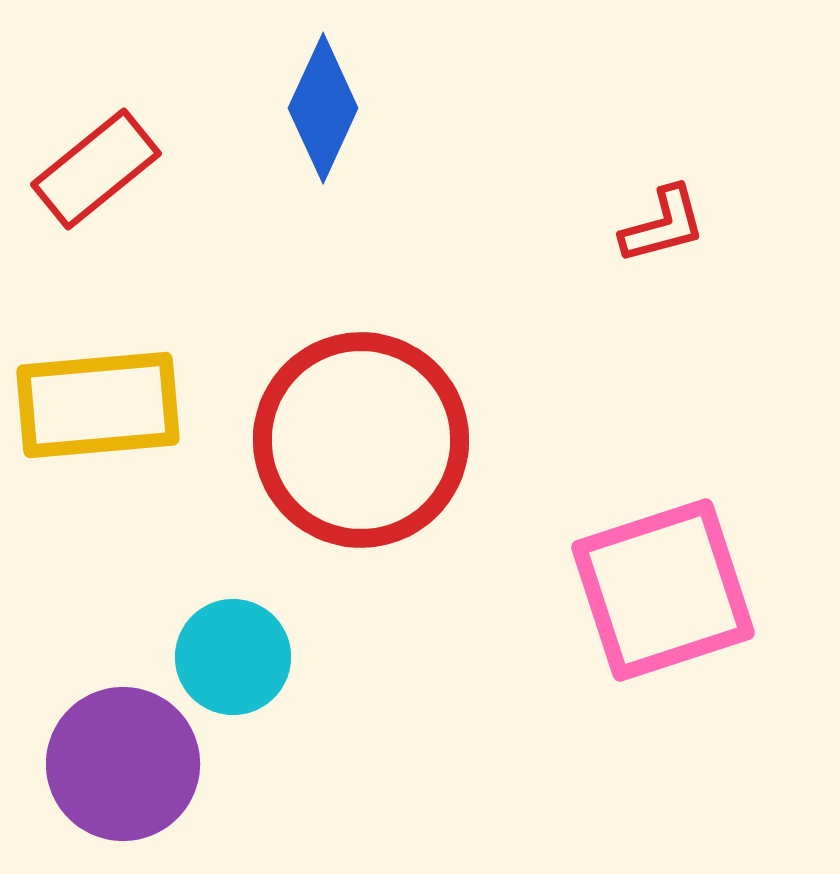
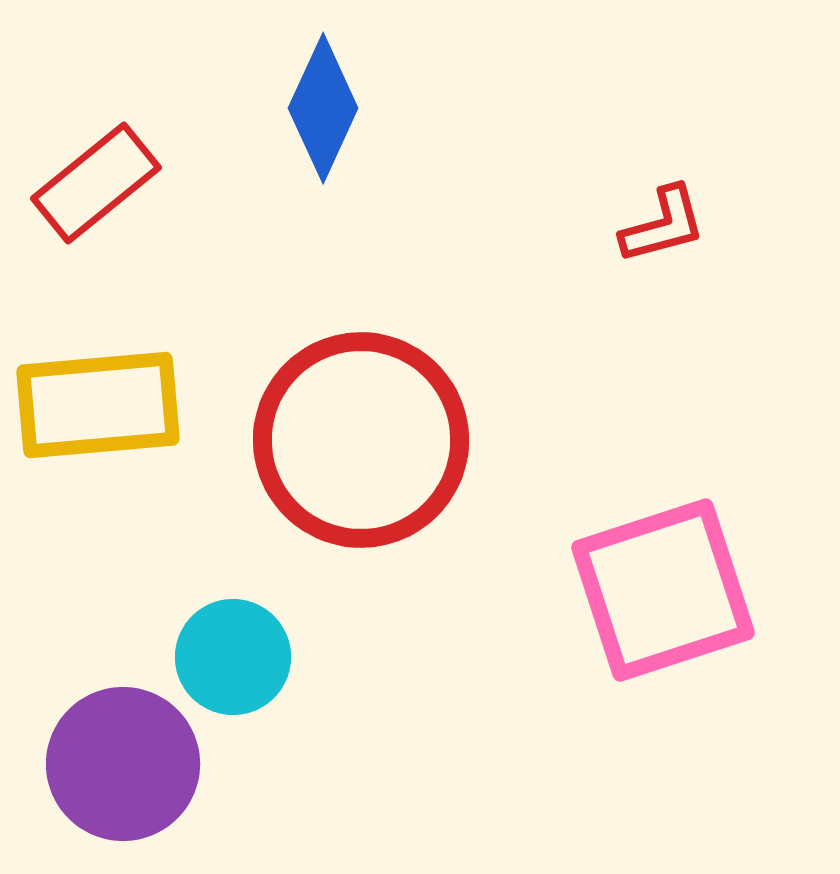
red rectangle: moved 14 px down
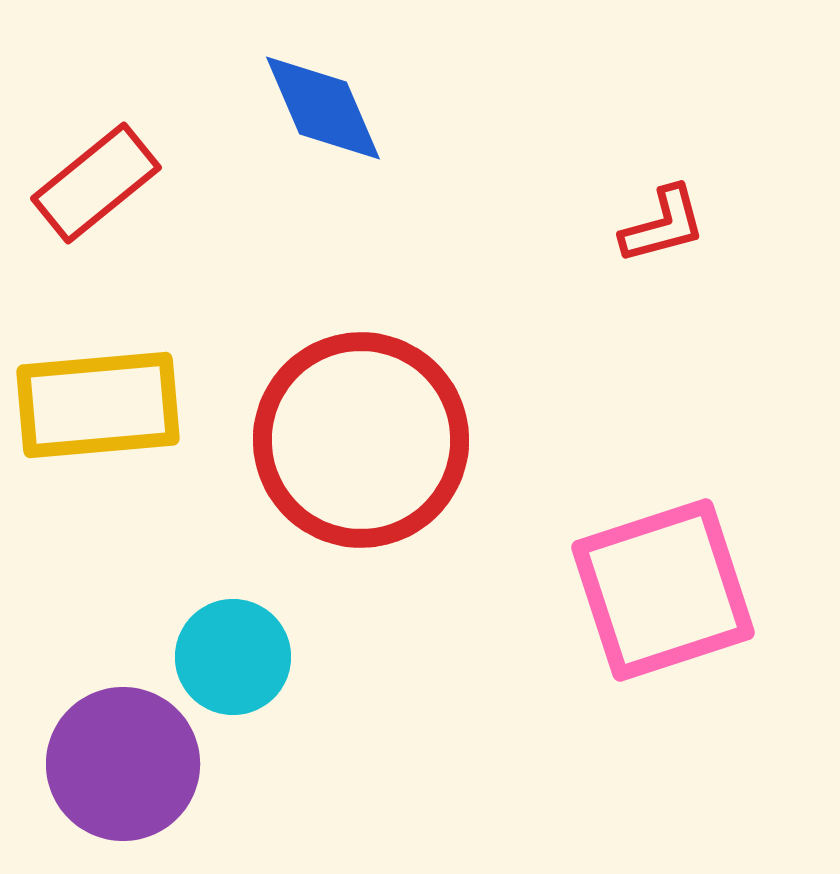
blue diamond: rotated 48 degrees counterclockwise
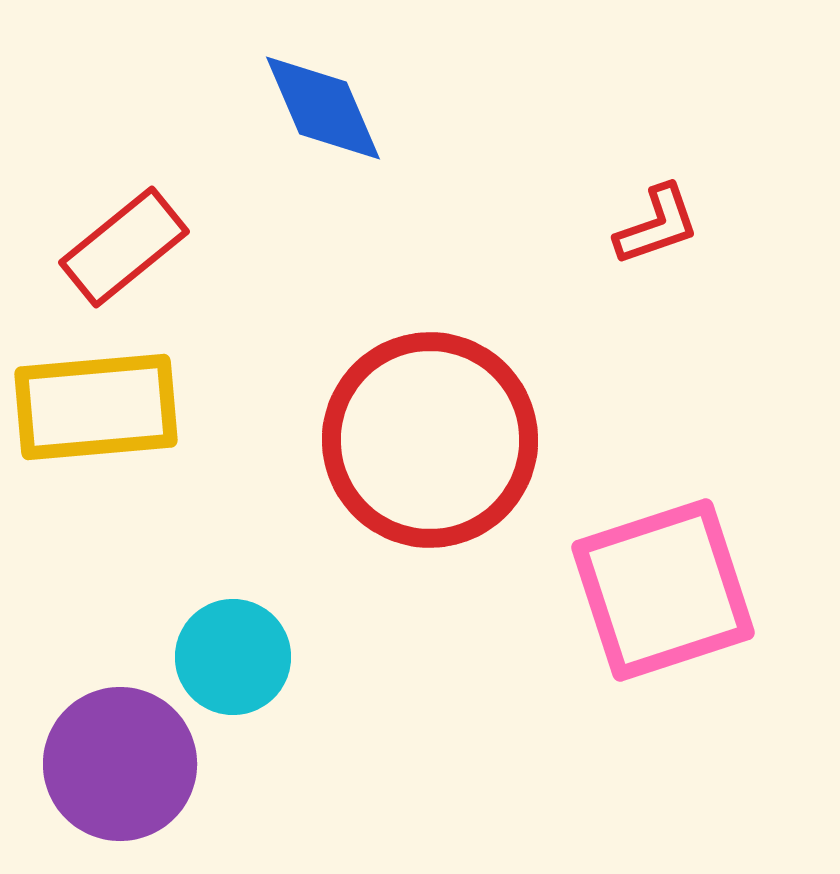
red rectangle: moved 28 px right, 64 px down
red L-shape: moved 6 px left; rotated 4 degrees counterclockwise
yellow rectangle: moved 2 px left, 2 px down
red circle: moved 69 px right
purple circle: moved 3 px left
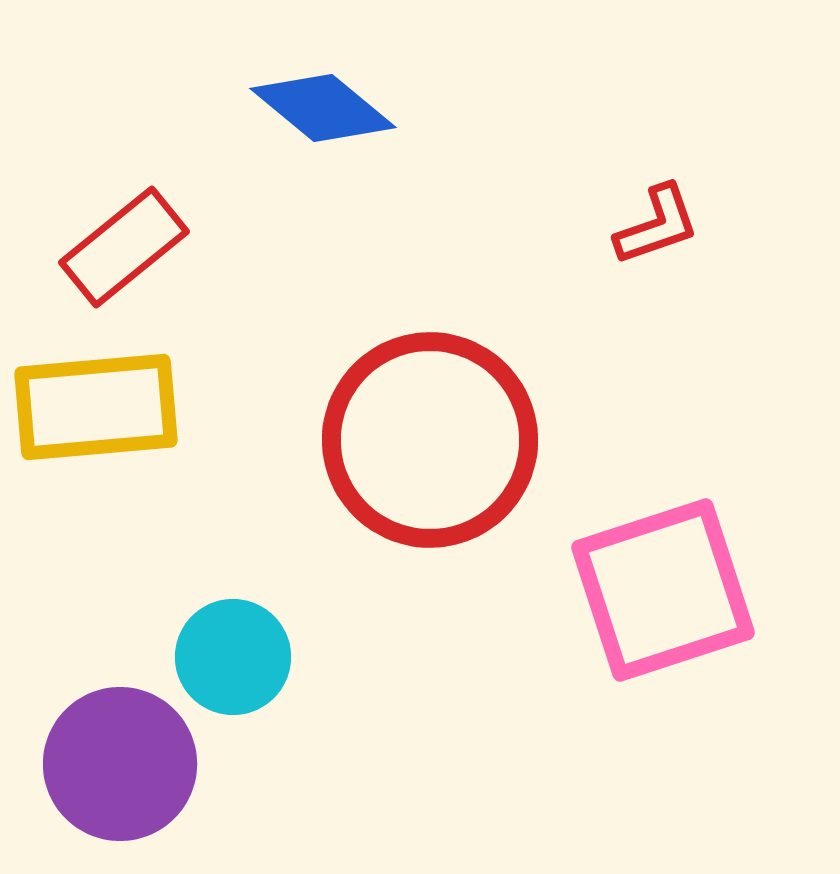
blue diamond: rotated 27 degrees counterclockwise
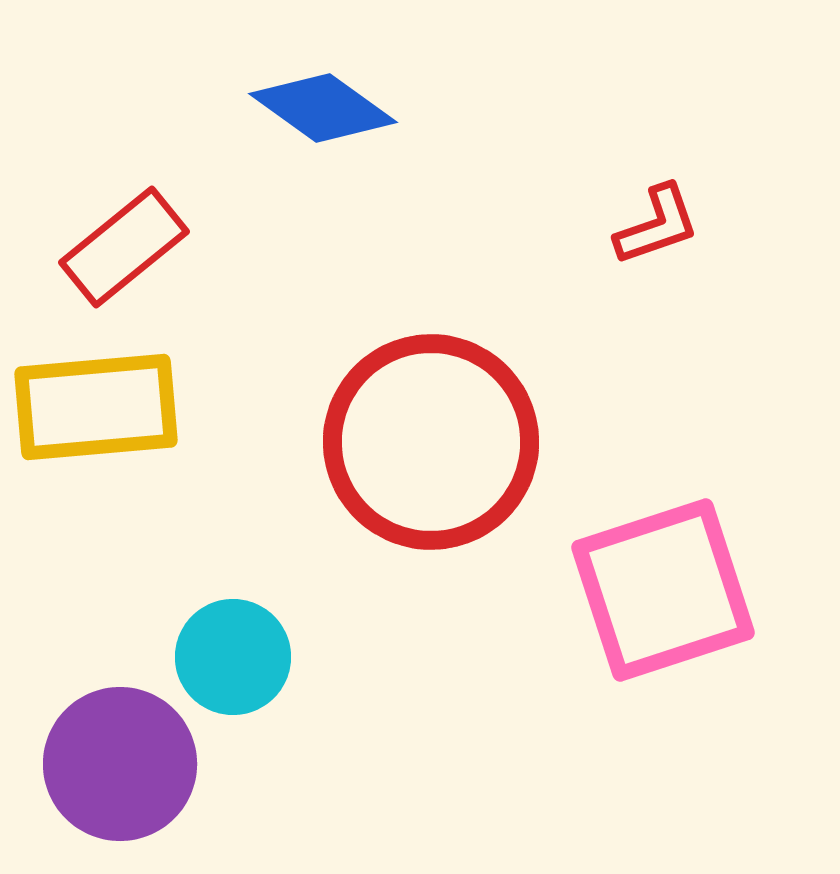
blue diamond: rotated 4 degrees counterclockwise
red circle: moved 1 px right, 2 px down
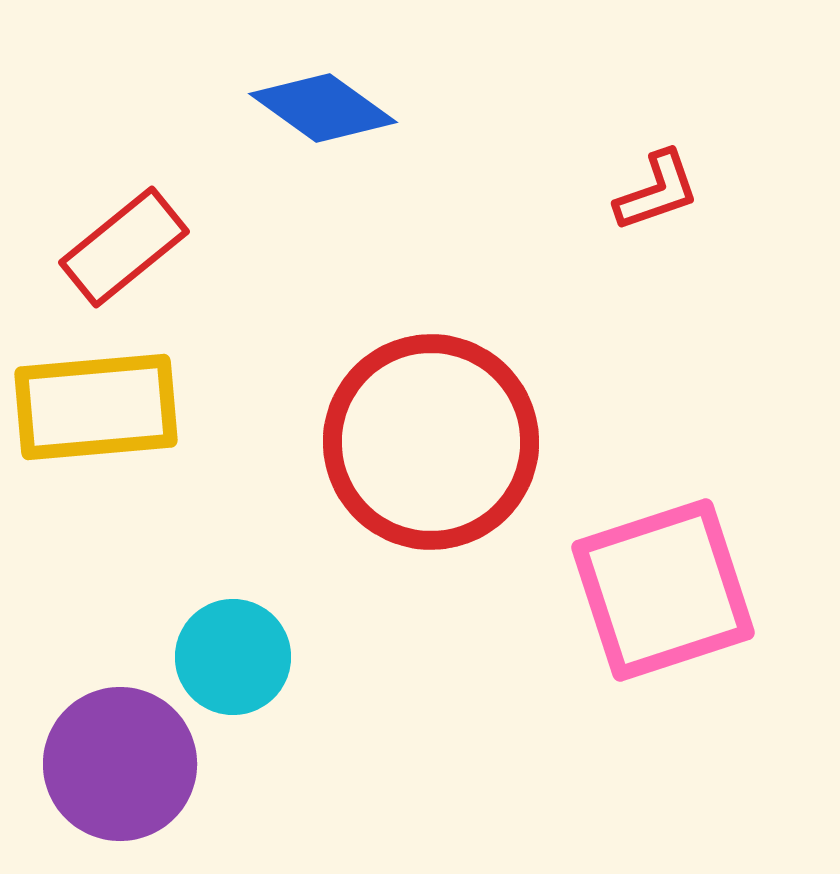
red L-shape: moved 34 px up
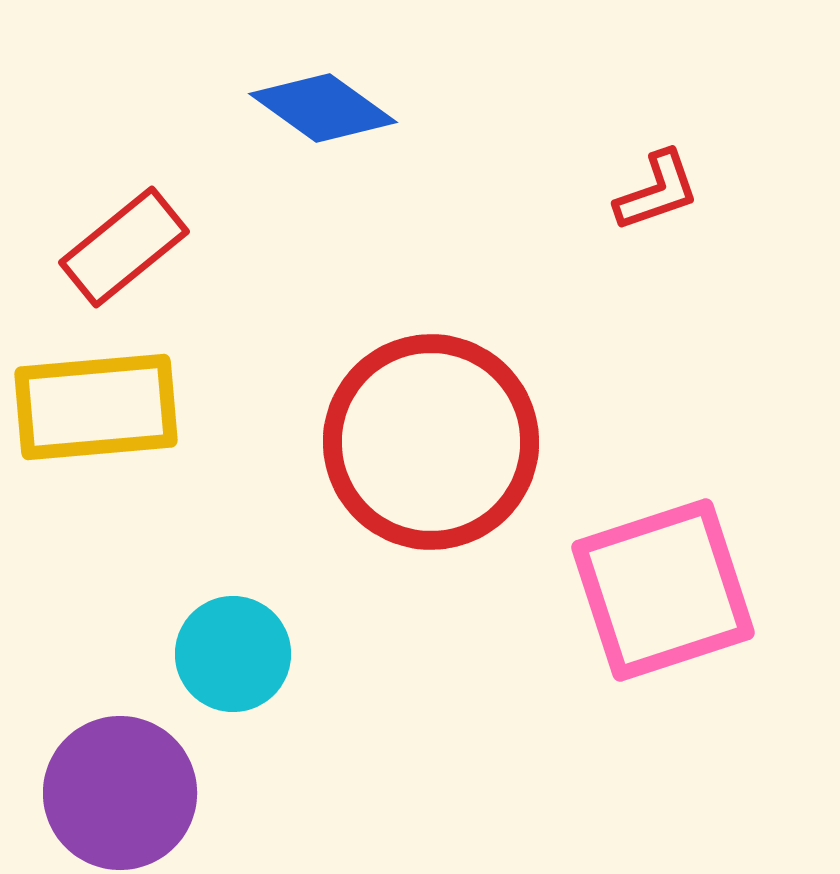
cyan circle: moved 3 px up
purple circle: moved 29 px down
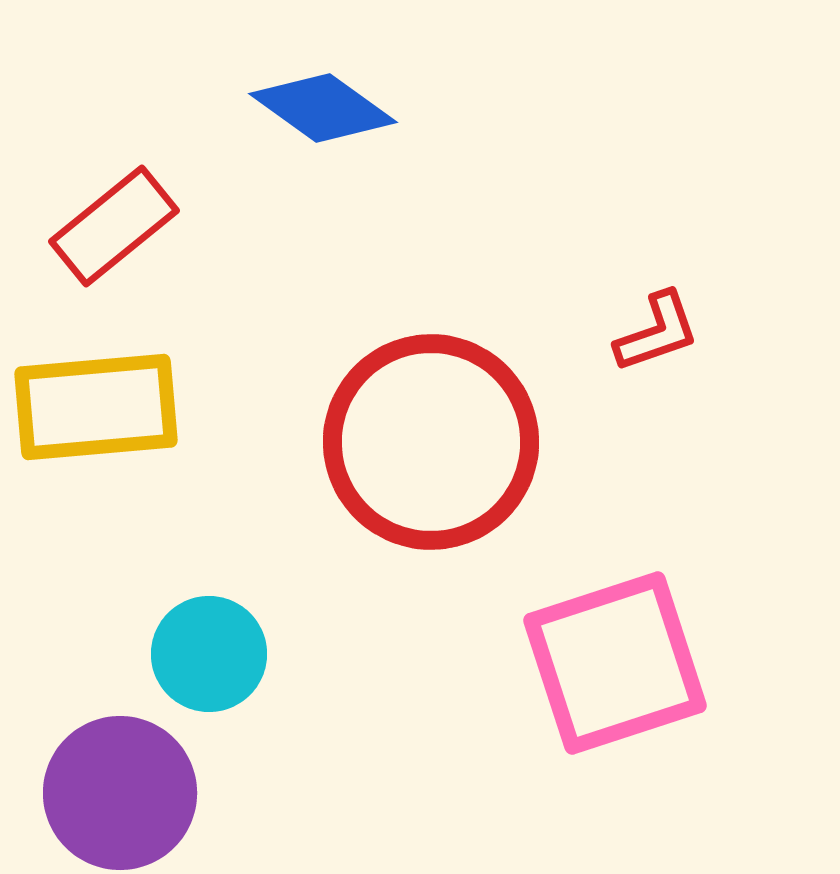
red L-shape: moved 141 px down
red rectangle: moved 10 px left, 21 px up
pink square: moved 48 px left, 73 px down
cyan circle: moved 24 px left
